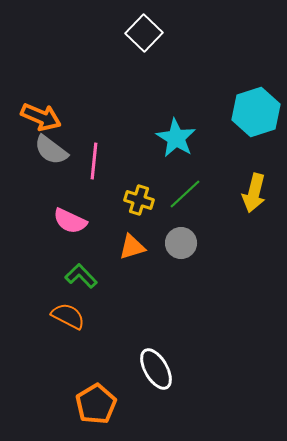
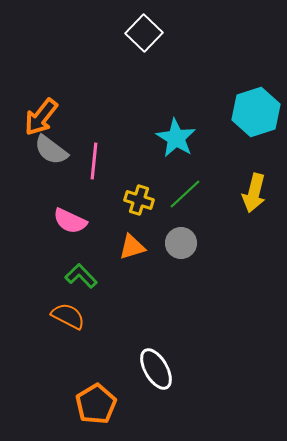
orange arrow: rotated 105 degrees clockwise
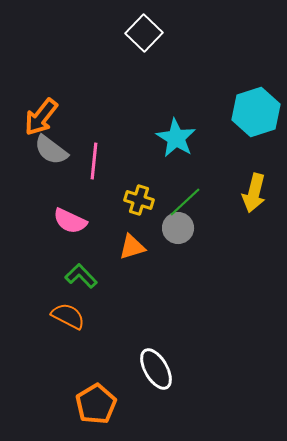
green line: moved 8 px down
gray circle: moved 3 px left, 15 px up
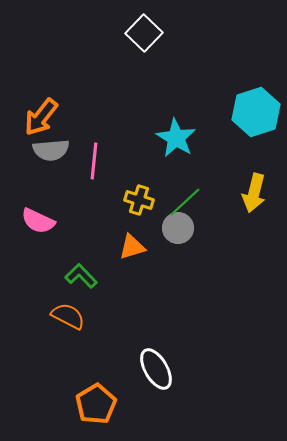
gray semicircle: rotated 42 degrees counterclockwise
pink semicircle: moved 32 px left
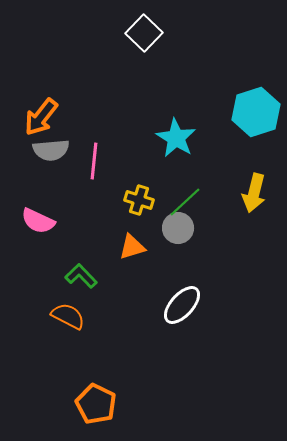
white ellipse: moved 26 px right, 64 px up; rotated 72 degrees clockwise
orange pentagon: rotated 15 degrees counterclockwise
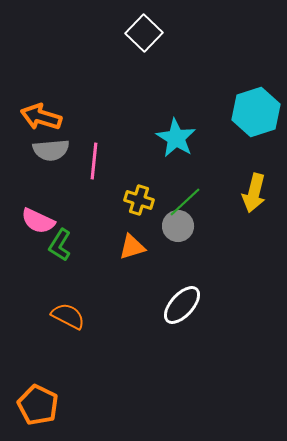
orange arrow: rotated 69 degrees clockwise
gray circle: moved 2 px up
green L-shape: moved 21 px left, 31 px up; rotated 104 degrees counterclockwise
orange pentagon: moved 58 px left, 1 px down
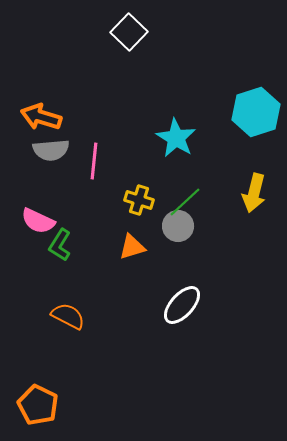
white square: moved 15 px left, 1 px up
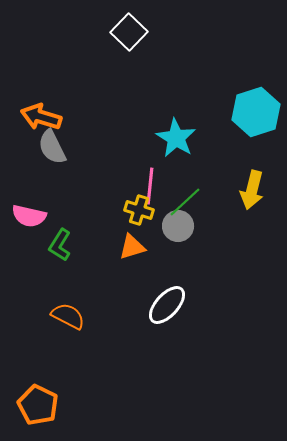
gray semicircle: moved 1 px right, 3 px up; rotated 69 degrees clockwise
pink line: moved 56 px right, 25 px down
yellow arrow: moved 2 px left, 3 px up
yellow cross: moved 10 px down
pink semicircle: moved 9 px left, 5 px up; rotated 12 degrees counterclockwise
white ellipse: moved 15 px left
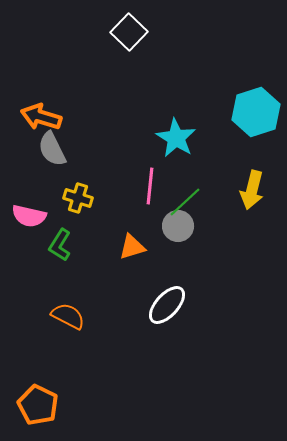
gray semicircle: moved 2 px down
yellow cross: moved 61 px left, 12 px up
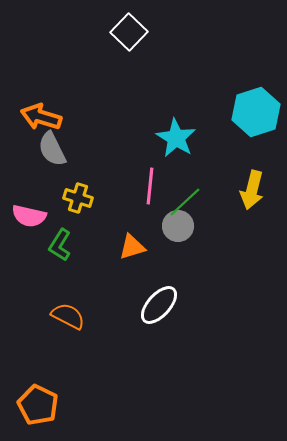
white ellipse: moved 8 px left
